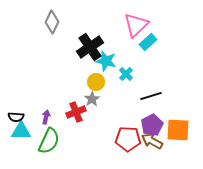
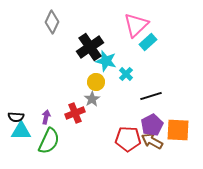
red cross: moved 1 px left, 1 px down
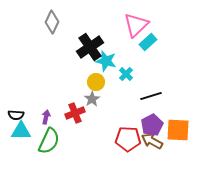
black semicircle: moved 2 px up
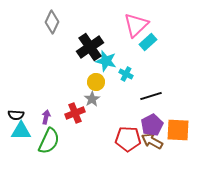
cyan cross: rotated 16 degrees counterclockwise
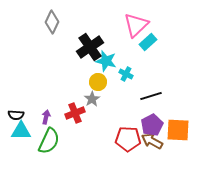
yellow circle: moved 2 px right
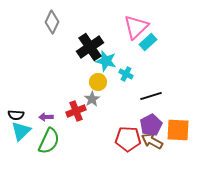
pink triangle: moved 2 px down
red cross: moved 1 px right, 2 px up
purple arrow: rotated 104 degrees counterclockwise
purple pentagon: moved 1 px left
cyan triangle: rotated 45 degrees counterclockwise
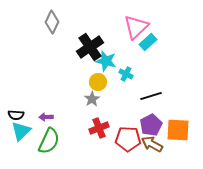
red cross: moved 23 px right, 17 px down
brown arrow: moved 3 px down
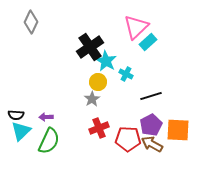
gray diamond: moved 21 px left
cyan star: rotated 15 degrees clockwise
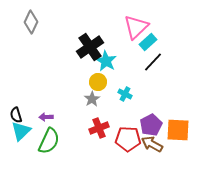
cyan cross: moved 1 px left, 20 px down
black line: moved 2 px right, 34 px up; rotated 30 degrees counterclockwise
black semicircle: rotated 70 degrees clockwise
